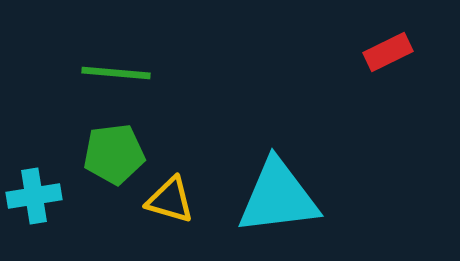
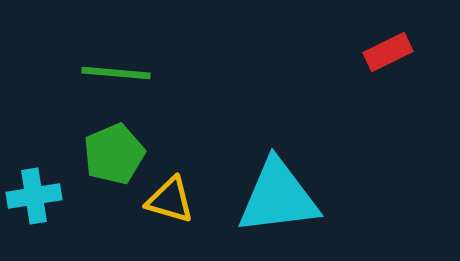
green pentagon: rotated 16 degrees counterclockwise
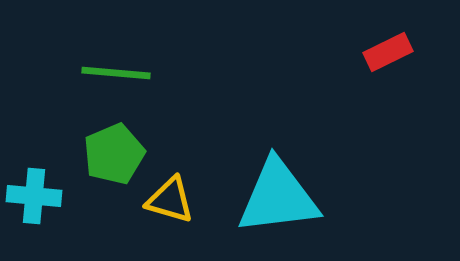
cyan cross: rotated 14 degrees clockwise
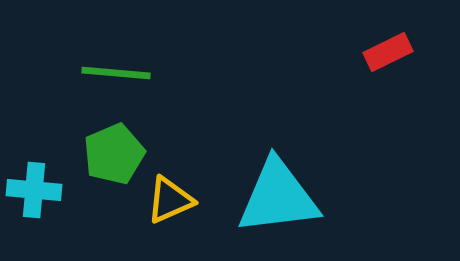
cyan cross: moved 6 px up
yellow triangle: rotated 40 degrees counterclockwise
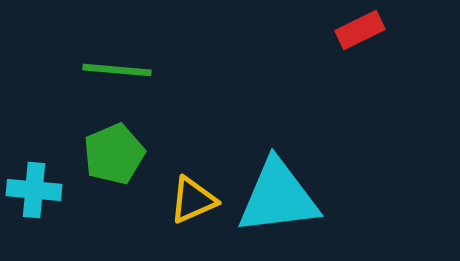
red rectangle: moved 28 px left, 22 px up
green line: moved 1 px right, 3 px up
yellow triangle: moved 23 px right
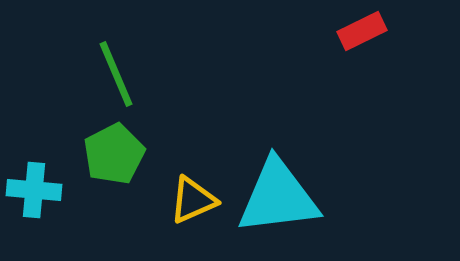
red rectangle: moved 2 px right, 1 px down
green line: moved 1 px left, 4 px down; rotated 62 degrees clockwise
green pentagon: rotated 4 degrees counterclockwise
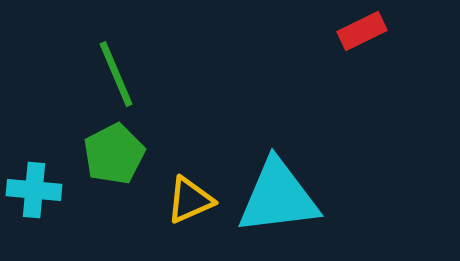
yellow triangle: moved 3 px left
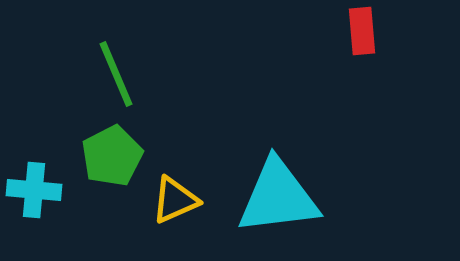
red rectangle: rotated 69 degrees counterclockwise
green pentagon: moved 2 px left, 2 px down
yellow triangle: moved 15 px left
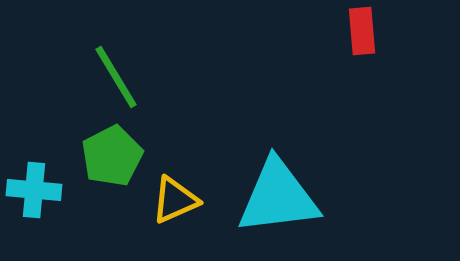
green line: moved 3 px down; rotated 8 degrees counterclockwise
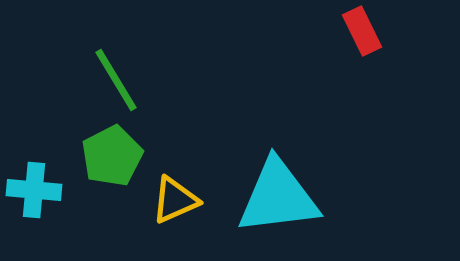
red rectangle: rotated 21 degrees counterclockwise
green line: moved 3 px down
